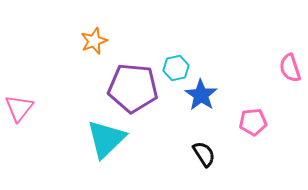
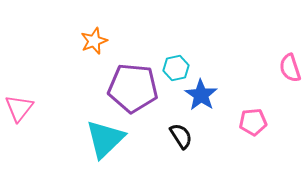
cyan triangle: moved 1 px left
black semicircle: moved 23 px left, 18 px up
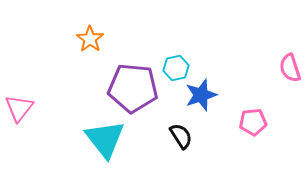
orange star: moved 4 px left, 2 px up; rotated 16 degrees counterclockwise
blue star: rotated 20 degrees clockwise
cyan triangle: rotated 24 degrees counterclockwise
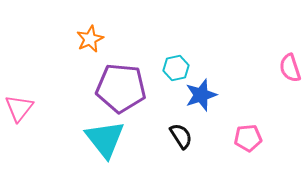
orange star: rotated 12 degrees clockwise
purple pentagon: moved 12 px left
pink pentagon: moved 5 px left, 16 px down
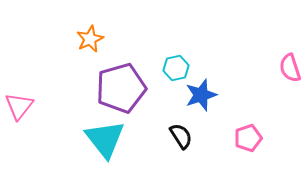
purple pentagon: rotated 21 degrees counterclockwise
pink triangle: moved 2 px up
pink pentagon: rotated 12 degrees counterclockwise
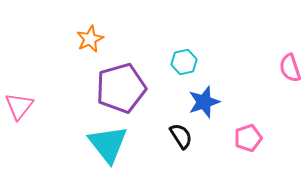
cyan hexagon: moved 8 px right, 6 px up
blue star: moved 3 px right, 7 px down
cyan triangle: moved 3 px right, 5 px down
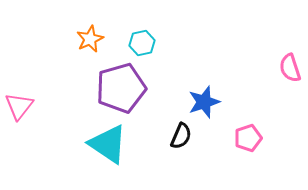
cyan hexagon: moved 42 px left, 19 px up
black semicircle: rotated 56 degrees clockwise
cyan triangle: rotated 18 degrees counterclockwise
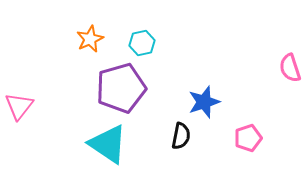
black semicircle: rotated 12 degrees counterclockwise
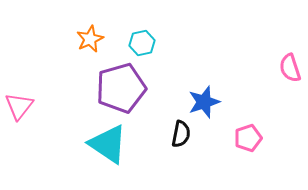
black semicircle: moved 2 px up
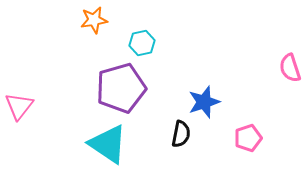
orange star: moved 4 px right, 19 px up; rotated 16 degrees clockwise
